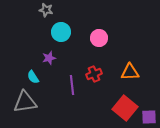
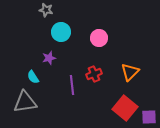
orange triangle: rotated 42 degrees counterclockwise
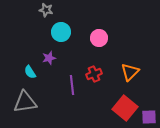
cyan semicircle: moved 3 px left, 5 px up
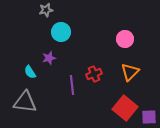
gray star: rotated 24 degrees counterclockwise
pink circle: moved 26 px right, 1 px down
gray triangle: rotated 15 degrees clockwise
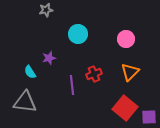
cyan circle: moved 17 px right, 2 px down
pink circle: moved 1 px right
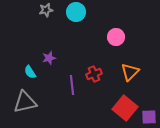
cyan circle: moved 2 px left, 22 px up
pink circle: moved 10 px left, 2 px up
gray triangle: rotated 20 degrees counterclockwise
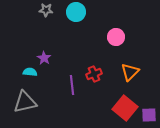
gray star: rotated 16 degrees clockwise
purple star: moved 5 px left; rotated 24 degrees counterclockwise
cyan semicircle: rotated 128 degrees clockwise
purple square: moved 2 px up
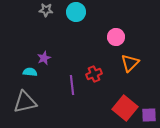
purple star: rotated 16 degrees clockwise
orange triangle: moved 9 px up
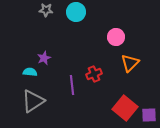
gray triangle: moved 8 px right, 1 px up; rotated 20 degrees counterclockwise
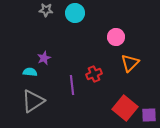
cyan circle: moved 1 px left, 1 px down
